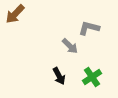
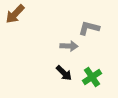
gray arrow: moved 1 px left; rotated 42 degrees counterclockwise
black arrow: moved 5 px right, 3 px up; rotated 18 degrees counterclockwise
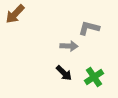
green cross: moved 2 px right
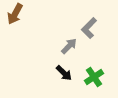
brown arrow: rotated 15 degrees counterclockwise
gray L-shape: rotated 60 degrees counterclockwise
gray arrow: rotated 48 degrees counterclockwise
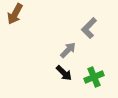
gray arrow: moved 1 px left, 4 px down
green cross: rotated 12 degrees clockwise
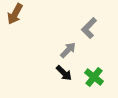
green cross: rotated 30 degrees counterclockwise
